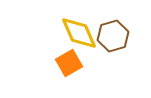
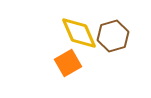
orange square: moved 1 px left
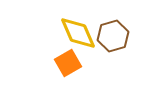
yellow diamond: moved 1 px left
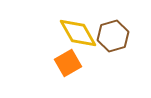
yellow diamond: rotated 6 degrees counterclockwise
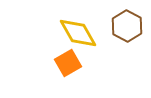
brown hexagon: moved 14 px right, 10 px up; rotated 16 degrees counterclockwise
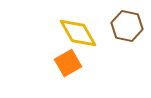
brown hexagon: rotated 16 degrees counterclockwise
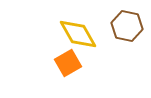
yellow diamond: moved 1 px down
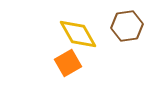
brown hexagon: rotated 20 degrees counterclockwise
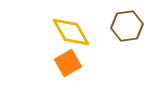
yellow diamond: moved 7 px left, 2 px up
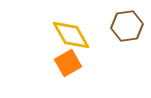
yellow diamond: moved 3 px down
